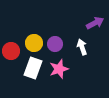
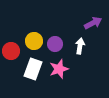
purple arrow: moved 2 px left
yellow circle: moved 2 px up
white arrow: moved 2 px left, 1 px up; rotated 28 degrees clockwise
white rectangle: moved 1 px down
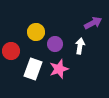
yellow circle: moved 2 px right, 9 px up
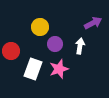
yellow circle: moved 4 px right, 5 px up
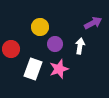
red circle: moved 2 px up
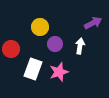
pink star: moved 3 px down
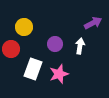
yellow circle: moved 16 px left
pink star: moved 2 px down
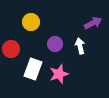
yellow circle: moved 7 px right, 5 px up
white arrow: rotated 21 degrees counterclockwise
